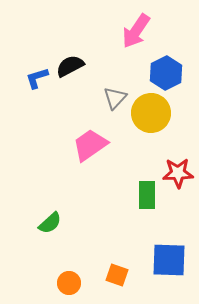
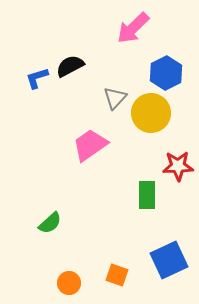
pink arrow: moved 3 px left, 3 px up; rotated 12 degrees clockwise
red star: moved 7 px up
blue square: rotated 27 degrees counterclockwise
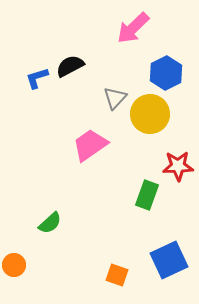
yellow circle: moved 1 px left, 1 px down
green rectangle: rotated 20 degrees clockwise
orange circle: moved 55 px left, 18 px up
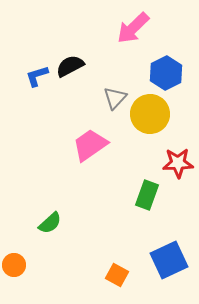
blue L-shape: moved 2 px up
red star: moved 3 px up
orange square: rotated 10 degrees clockwise
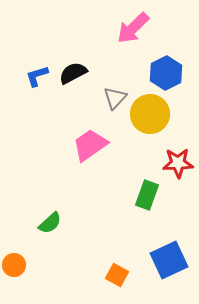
black semicircle: moved 3 px right, 7 px down
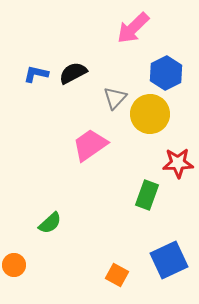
blue L-shape: moved 1 px left, 2 px up; rotated 30 degrees clockwise
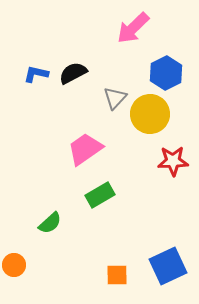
pink trapezoid: moved 5 px left, 4 px down
red star: moved 5 px left, 2 px up
green rectangle: moved 47 px left; rotated 40 degrees clockwise
blue square: moved 1 px left, 6 px down
orange square: rotated 30 degrees counterclockwise
